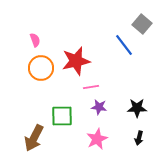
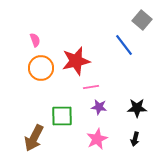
gray square: moved 4 px up
black arrow: moved 4 px left, 1 px down
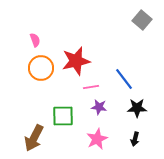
blue line: moved 34 px down
green square: moved 1 px right
